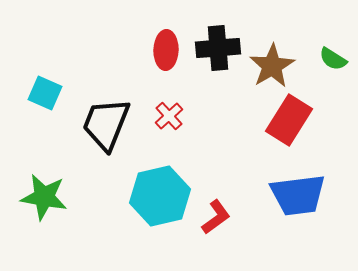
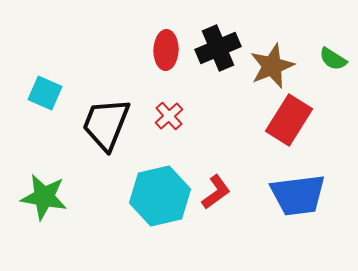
black cross: rotated 18 degrees counterclockwise
brown star: rotated 9 degrees clockwise
red L-shape: moved 25 px up
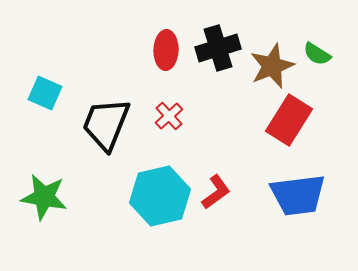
black cross: rotated 6 degrees clockwise
green semicircle: moved 16 px left, 5 px up
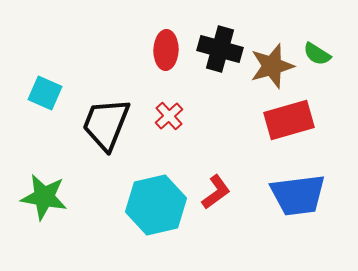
black cross: moved 2 px right, 1 px down; rotated 33 degrees clockwise
brown star: rotated 6 degrees clockwise
red rectangle: rotated 42 degrees clockwise
cyan hexagon: moved 4 px left, 9 px down
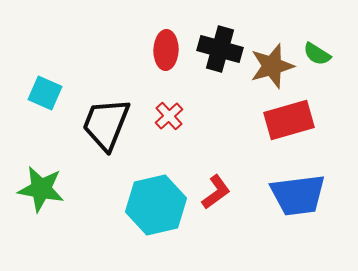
green star: moved 3 px left, 8 px up
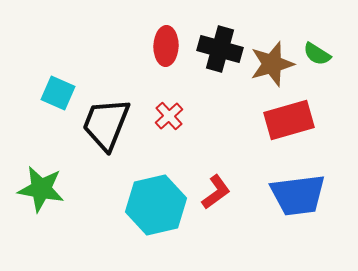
red ellipse: moved 4 px up
brown star: moved 2 px up
cyan square: moved 13 px right
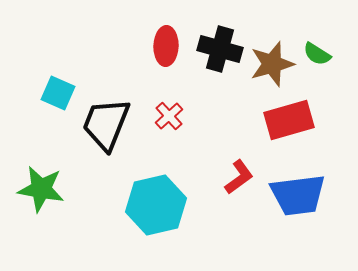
red L-shape: moved 23 px right, 15 px up
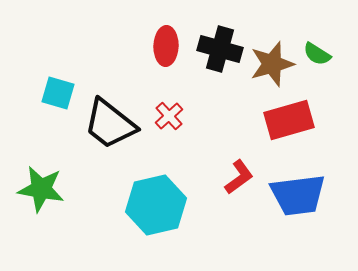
cyan square: rotated 8 degrees counterclockwise
black trapezoid: moved 4 px right; rotated 74 degrees counterclockwise
